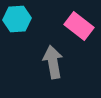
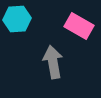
pink rectangle: rotated 8 degrees counterclockwise
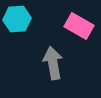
gray arrow: moved 1 px down
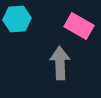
gray arrow: moved 7 px right; rotated 8 degrees clockwise
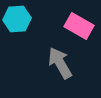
gray arrow: rotated 28 degrees counterclockwise
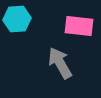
pink rectangle: rotated 24 degrees counterclockwise
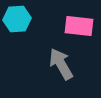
gray arrow: moved 1 px right, 1 px down
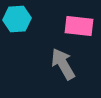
gray arrow: moved 2 px right
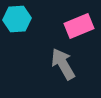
pink rectangle: rotated 28 degrees counterclockwise
